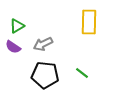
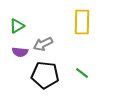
yellow rectangle: moved 7 px left
purple semicircle: moved 7 px right, 5 px down; rotated 28 degrees counterclockwise
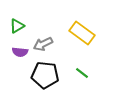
yellow rectangle: moved 11 px down; rotated 55 degrees counterclockwise
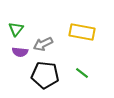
green triangle: moved 1 px left, 3 px down; rotated 21 degrees counterclockwise
yellow rectangle: moved 1 px up; rotated 25 degrees counterclockwise
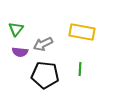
green line: moved 2 px left, 4 px up; rotated 56 degrees clockwise
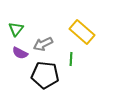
yellow rectangle: rotated 30 degrees clockwise
purple semicircle: moved 1 px down; rotated 21 degrees clockwise
green line: moved 9 px left, 10 px up
